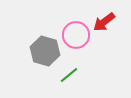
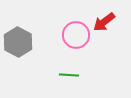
gray hexagon: moved 27 px left, 9 px up; rotated 12 degrees clockwise
green line: rotated 42 degrees clockwise
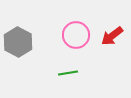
red arrow: moved 8 px right, 14 px down
green line: moved 1 px left, 2 px up; rotated 12 degrees counterclockwise
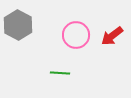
gray hexagon: moved 17 px up
green line: moved 8 px left; rotated 12 degrees clockwise
